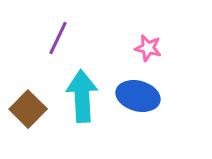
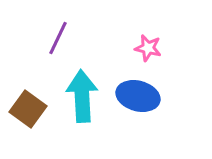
brown square: rotated 9 degrees counterclockwise
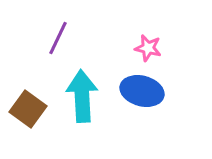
blue ellipse: moved 4 px right, 5 px up
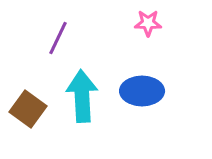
pink star: moved 25 px up; rotated 12 degrees counterclockwise
blue ellipse: rotated 15 degrees counterclockwise
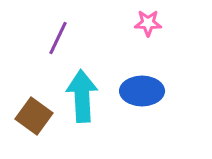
brown square: moved 6 px right, 7 px down
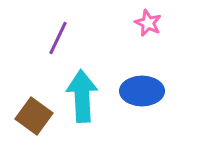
pink star: rotated 24 degrees clockwise
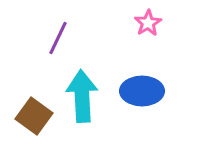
pink star: rotated 16 degrees clockwise
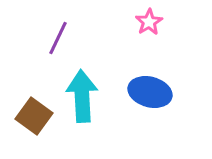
pink star: moved 1 px right, 1 px up
blue ellipse: moved 8 px right, 1 px down; rotated 15 degrees clockwise
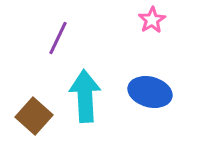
pink star: moved 3 px right, 2 px up
cyan arrow: moved 3 px right
brown square: rotated 6 degrees clockwise
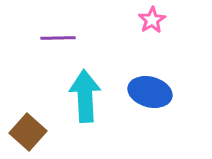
purple line: rotated 64 degrees clockwise
brown square: moved 6 px left, 16 px down
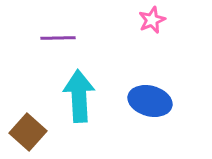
pink star: rotated 8 degrees clockwise
blue ellipse: moved 9 px down
cyan arrow: moved 6 px left
